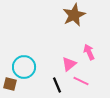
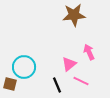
brown star: rotated 20 degrees clockwise
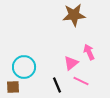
pink triangle: moved 2 px right, 1 px up
brown square: moved 3 px right, 3 px down; rotated 16 degrees counterclockwise
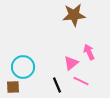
cyan circle: moved 1 px left
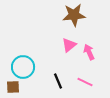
pink triangle: moved 2 px left, 18 px up
pink line: moved 4 px right, 1 px down
black line: moved 1 px right, 4 px up
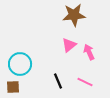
cyan circle: moved 3 px left, 3 px up
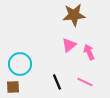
black line: moved 1 px left, 1 px down
